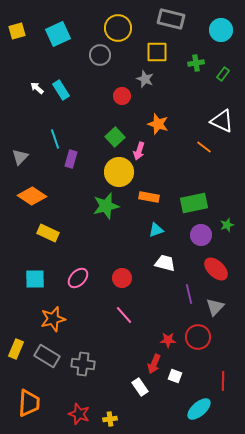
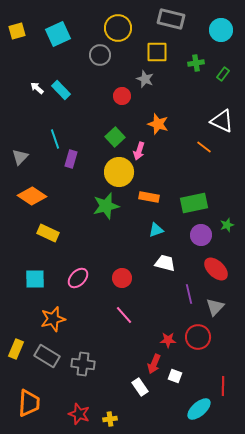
cyan rectangle at (61, 90): rotated 12 degrees counterclockwise
red line at (223, 381): moved 5 px down
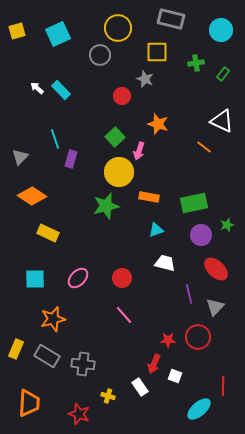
yellow cross at (110, 419): moved 2 px left, 23 px up; rotated 24 degrees clockwise
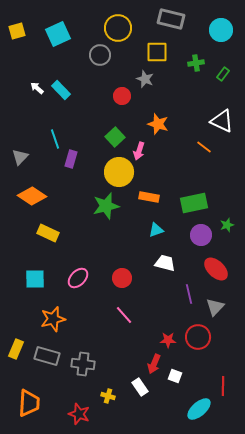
gray rectangle at (47, 356): rotated 15 degrees counterclockwise
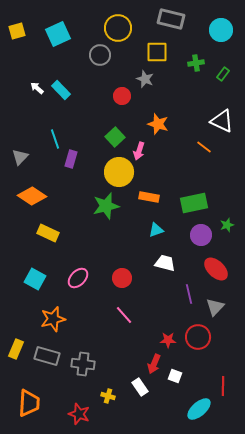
cyan square at (35, 279): rotated 30 degrees clockwise
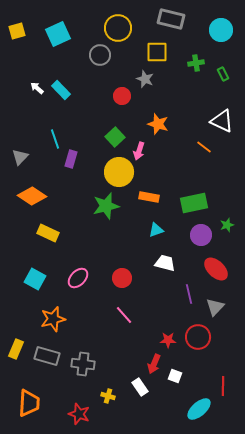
green rectangle at (223, 74): rotated 64 degrees counterclockwise
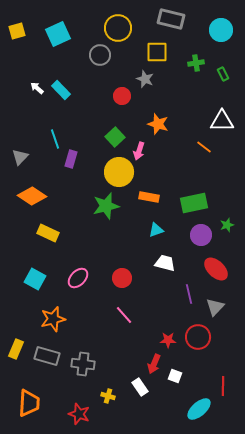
white triangle at (222, 121): rotated 25 degrees counterclockwise
